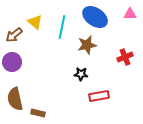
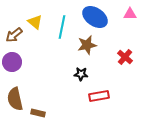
red cross: rotated 28 degrees counterclockwise
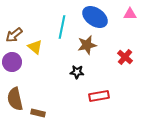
yellow triangle: moved 25 px down
black star: moved 4 px left, 2 px up
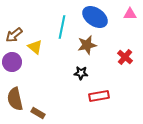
black star: moved 4 px right, 1 px down
brown rectangle: rotated 16 degrees clockwise
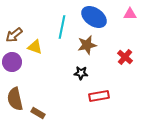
blue ellipse: moved 1 px left
yellow triangle: rotated 21 degrees counterclockwise
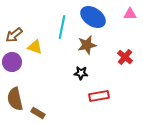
blue ellipse: moved 1 px left
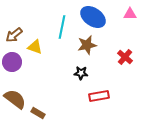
brown semicircle: rotated 140 degrees clockwise
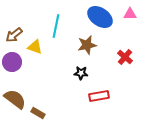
blue ellipse: moved 7 px right
cyan line: moved 6 px left, 1 px up
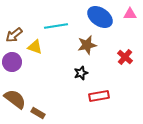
cyan line: rotated 70 degrees clockwise
black star: rotated 24 degrees counterclockwise
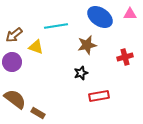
yellow triangle: moved 1 px right
red cross: rotated 35 degrees clockwise
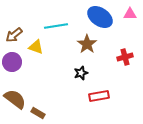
brown star: moved 1 px up; rotated 24 degrees counterclockwise
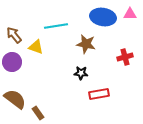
blue ellipse: moved 3 px right; rotated 25 degrees counterclockwise
brown arrow: rotated 90 degrees clockwise
brown star: moved 1 px left; rotated 24 degrees counterclockwise
black star: rotated 24 degrees clockwise
red rectangle: moved 2 px up
brown rectangle: rotated 24 degrees clockwise
